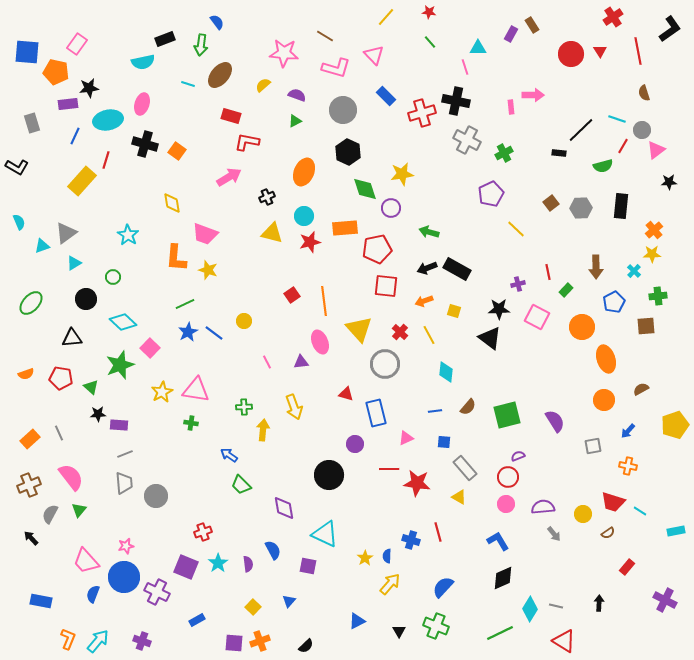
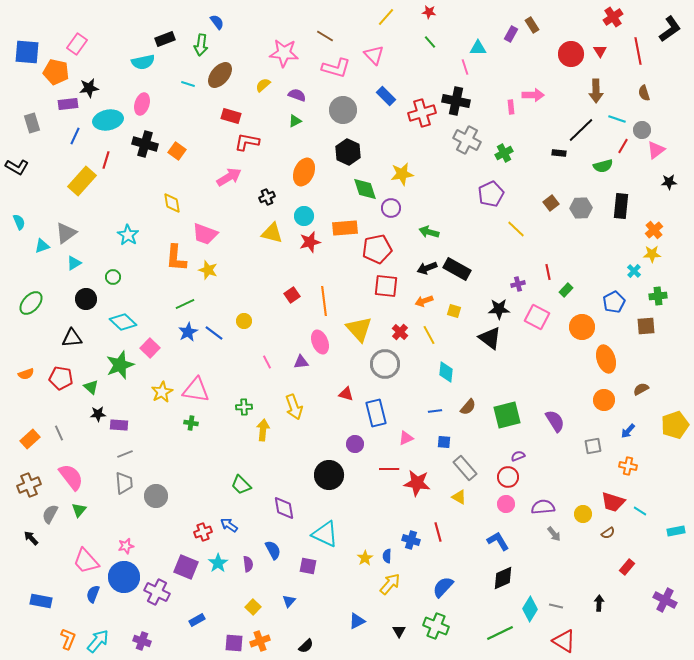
brown arrow at (596, 267): moved 176 px up
blue arrow at (229, 455): moved 70 px down
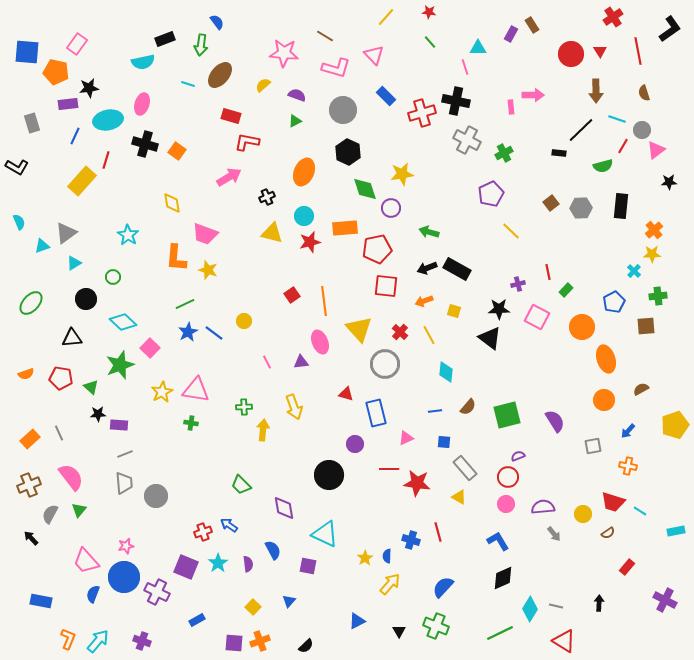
yellow line at (516, 229): moved 5 px left, 2 px down
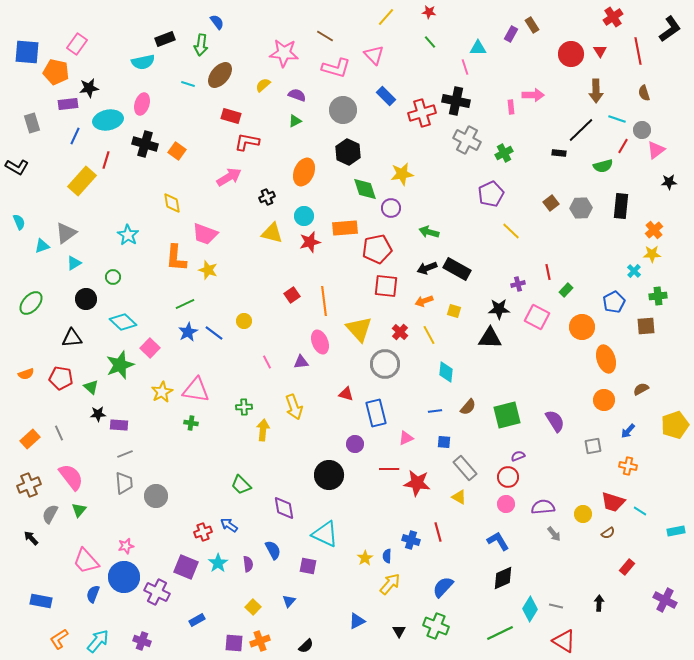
black triangle at (490, 338): rotated 35 degrees counterclockwise
orange L-shape at (68, 639): moved 9 px left; rotated 145 degrees counterclockwise
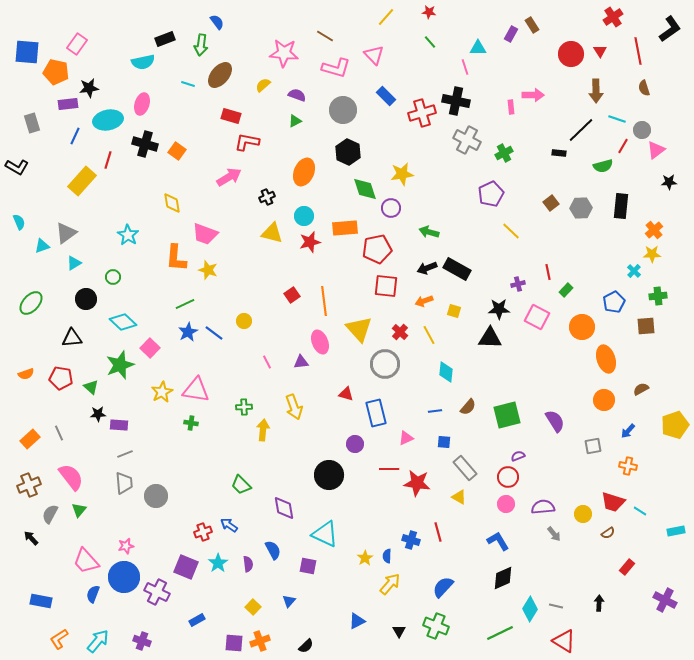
brown semicircle at (644, 93): moved 5 px up
red line at (106, 160): moved 2 px right
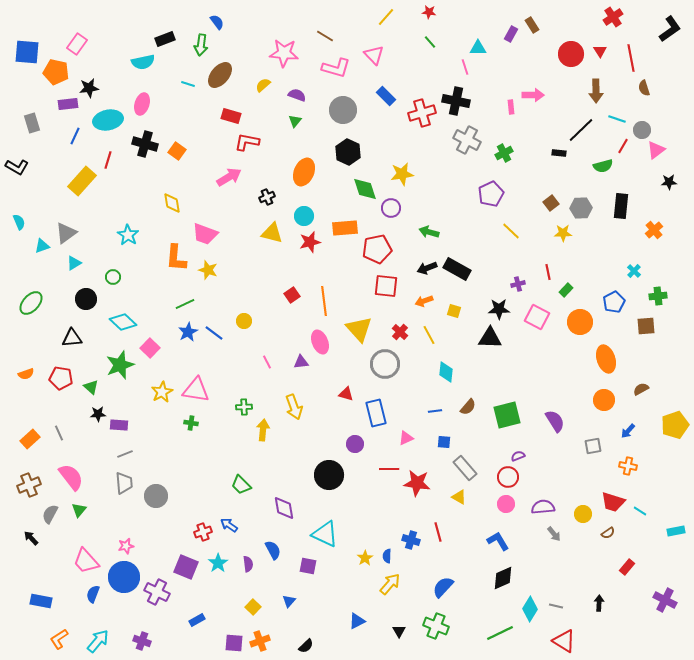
red line at (638, 51): moved 7 px left, 7 px down
green triangle at (295, 121): rotated 24 degrees counterclockwise
yellow star at (652, 254): moved 89 px left, 21 px up
orange circle at (582, 327): moved 2 px left, 5 px up
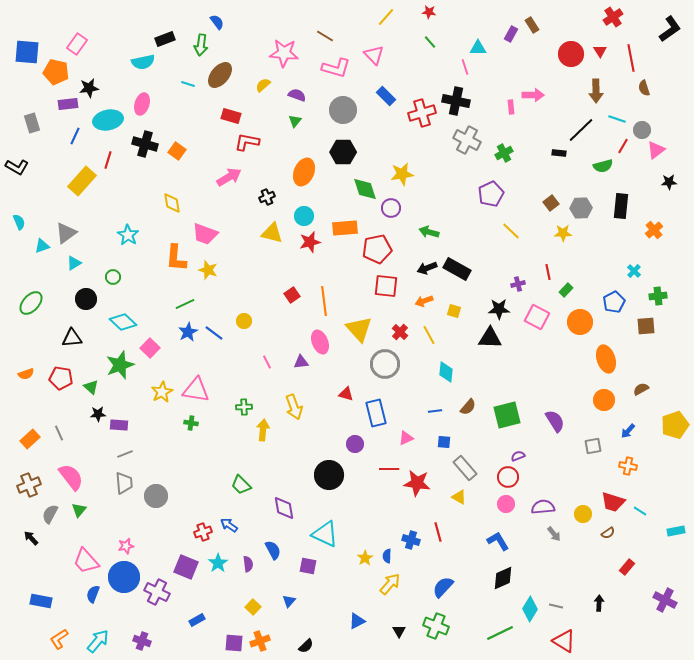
black hexagon at (348, 152): moved 5 px left; rotated 25 degrees counterclockwise
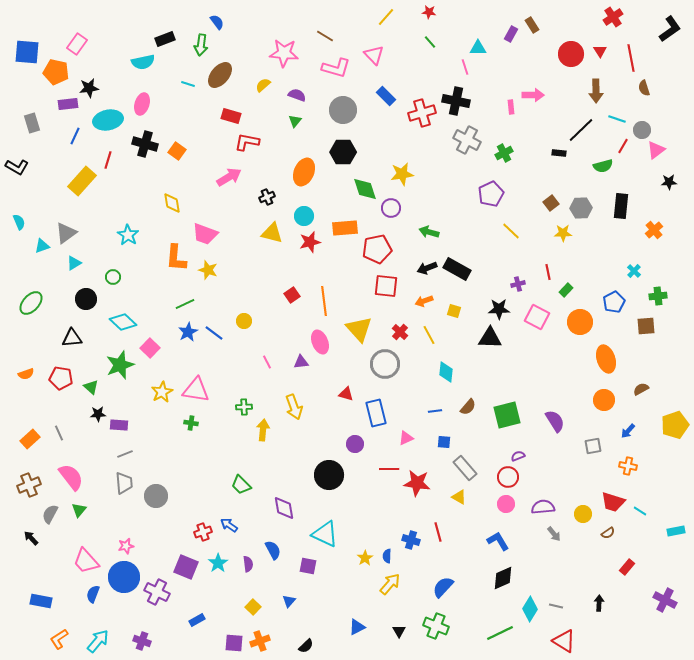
blue triangle at (357, 621): moved 6 px down
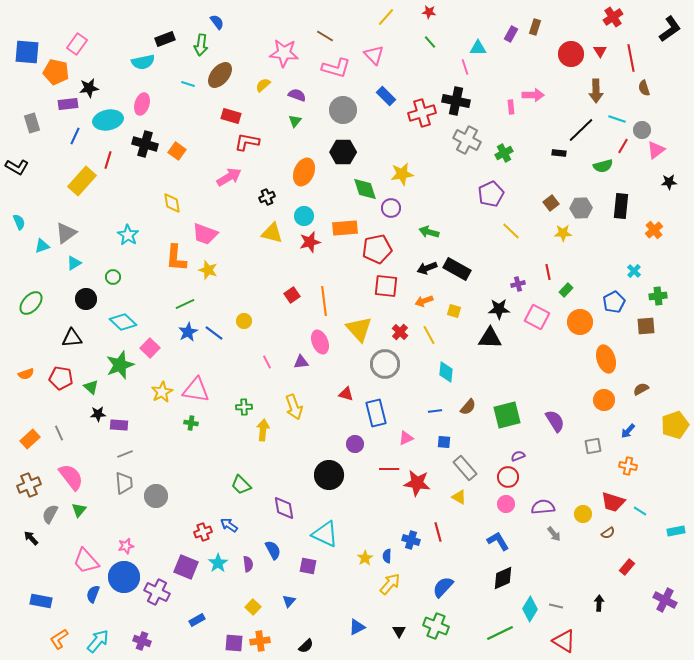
brown rectangle at (532, 25): moved 3 px right, 2 px down; rotated 49 degrees clockwise
orange cross at (260, 641): rotated 12 degrees clockwise
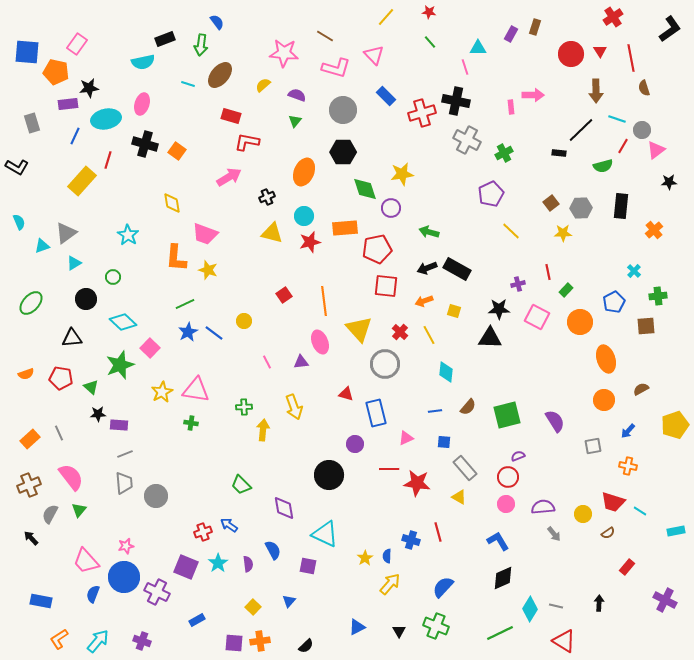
cyan ellipse at (108, 120): moved 2 px left, 1 px up
red square at (292, 295): moved 8 px left
